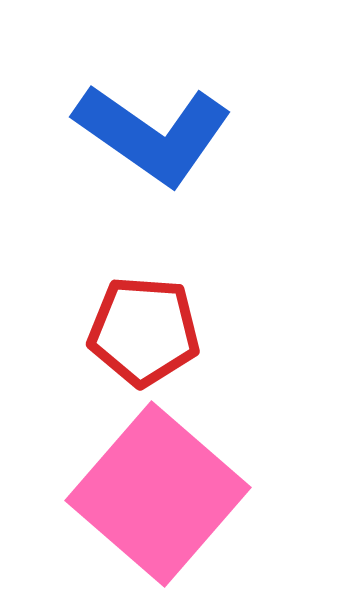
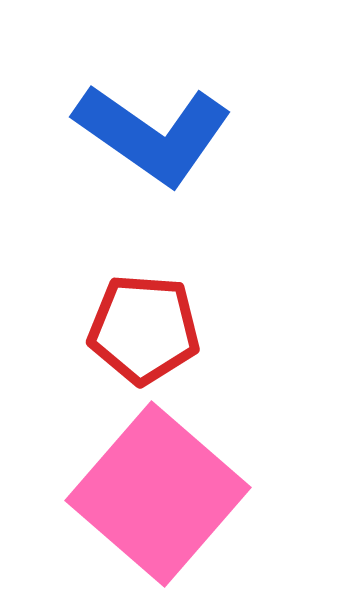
red pentagon: moved 2 px up
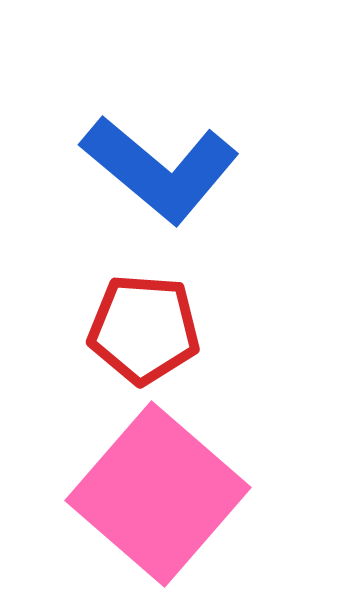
blue L-shape: moved 7 px right, 35 px down; rotated 5 degrees clockwise
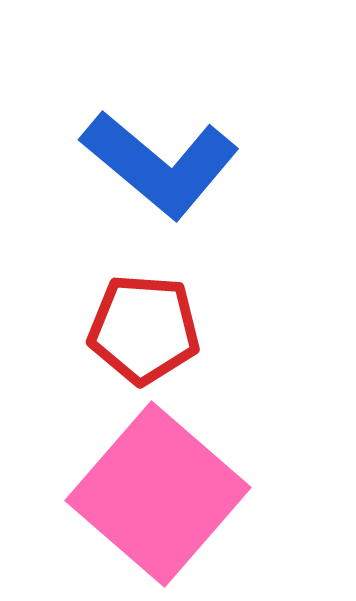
blue L-shape: moved 5 px up
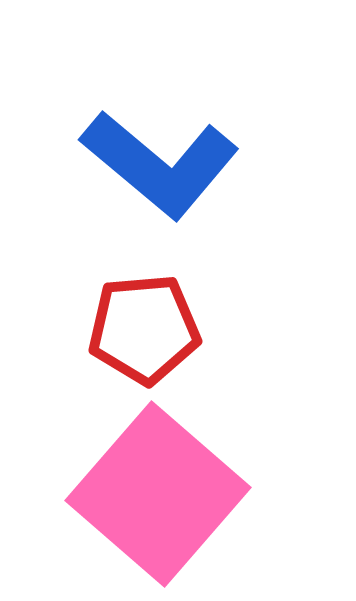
red pentagon: rotated 9 degrees counterclockwise
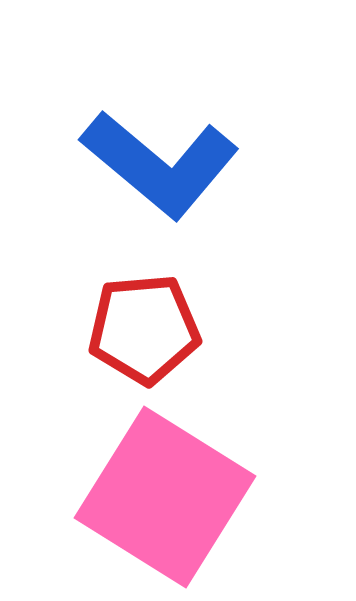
pink square: moved 7 px right, 3 px down; rotated 9 degrees counterclockwise
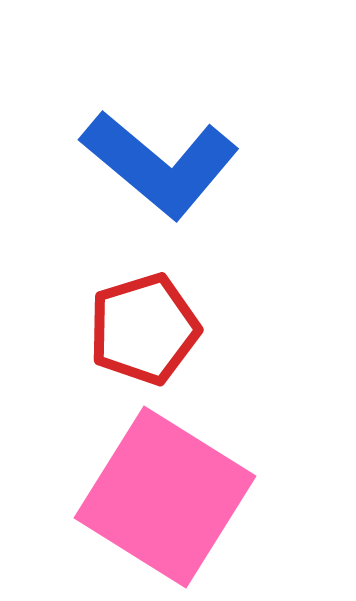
red pentagon: rotated 12 degrees counterclockwise
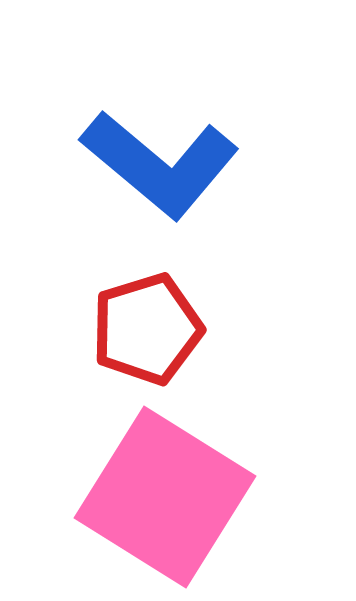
red pentagon: moved 3 px right
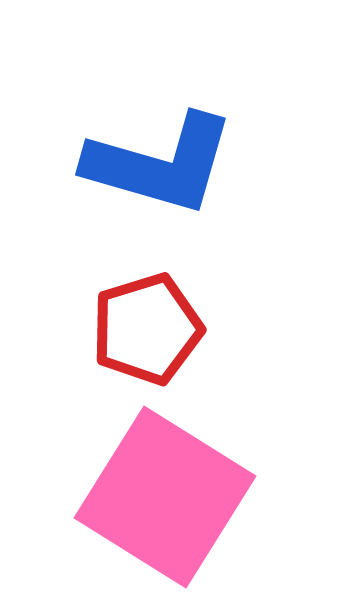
blue L-shape: rotated 24 degrees counterclockwise
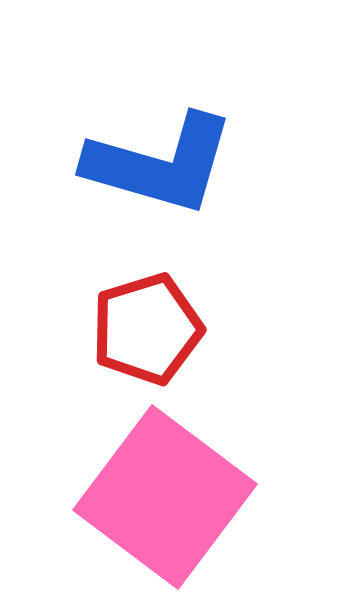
pink square: rotated 5 degrees clockwise
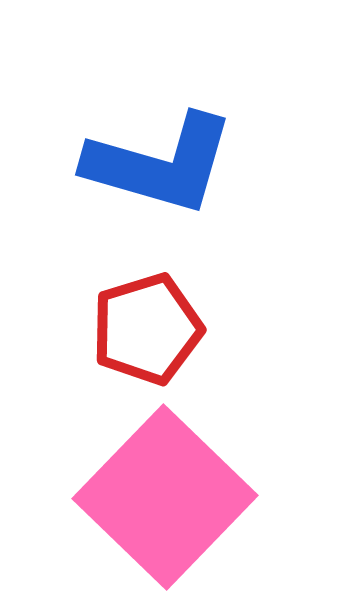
pink square: rotated 7 degrees clockwise
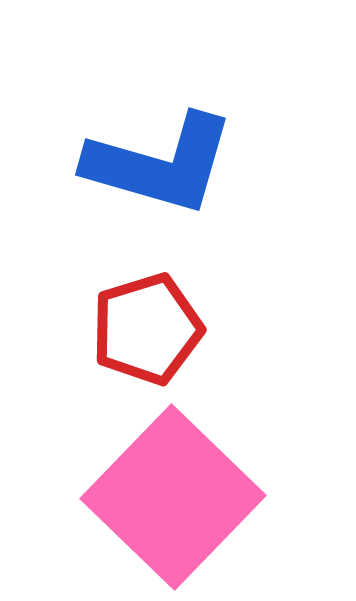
pink square: moved 8 px right
